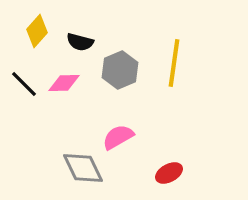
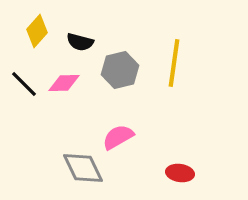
gray hexagon: rotated 9 degrees clockwise
red ellipse: moved 11 px right; rotated 36 degrees clockwise
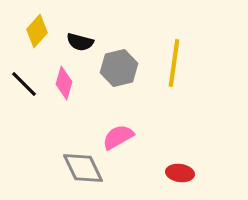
gray hexagon: moved 1 px left, 2 px up
pink diamond: rotated 72 degrees counterclockwise
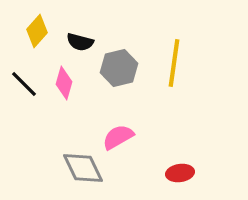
red ellipse: rotated 16 degrees counterclockwise
